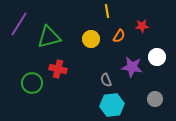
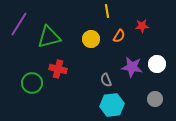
white circle: moved 7 px down
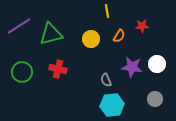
purple line: moved 2 px down; rotated 25 degrees clockwise
green triangle: moved 2 px right, 3 px up
green circle: moved 10 px left, 11 px up
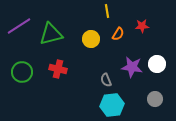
orange semicircle: moved 1 px left, 2 px up
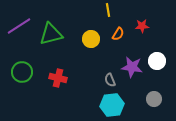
yellow line: moved 1 px right, 1 px up
white circle: moved 3 px up
red cross: moved 9 px down
gray semicircle: moved 4 px right
gray circle: moved 1 px left
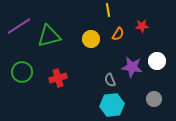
green triangle: moved 2 px left, 2 px down
red cross: rotated 30 degrees counterclockwise
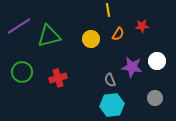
gray circle: moved 1 px right, 1 px up
